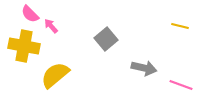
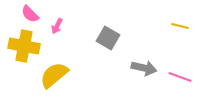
pink arrow: moved 6 px right; rotated 112 degrees counterclockwise
gray square: moved 2 px right, 1 px up; rotated 20 degrees counterclockwise
yellow semicircle: moved 1 px left
pink line: moved 1 px left, 8 px up
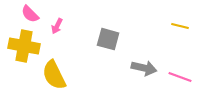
gray square: moved 1 px down; rotated 15 degrees counterclockwise
yellow semicircle: rotated 76 degrees counterclockwise
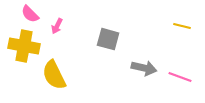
yellow line: moved 2 px right
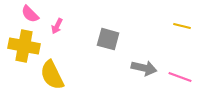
yellow semicircle: moved 2 px left
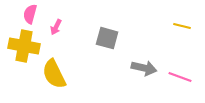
pink semicircle: rotated 60 degrees clockwise
pink arrow: moved 1 px left, 1 px down
gray square: moved 1 px left, 1 px up
yellow semicircle: moved 2 px right, 1 px up
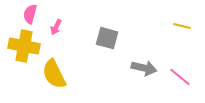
pink line: rotated 20 degrees clockwise
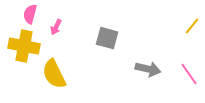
yellow line: moved 10 px right; rotated 66 degrees counterclockwise
gray arrow: moved 4 px right, 1 px down
pink line: moved 9 px right, 3 px up; rotated 15 degrees clockwise
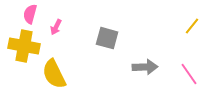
gray arrow: moved 3 px left, 2 px up; rotated 15 degrees counterclockwise
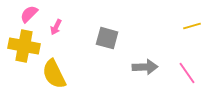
pink semicircle: moved 1 px left; rotated 30 degrees clockwise
yellow line: rotated 36 degrees clockwise
pink line: moved 2 px left, 1 px up
